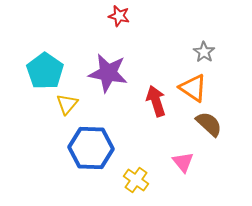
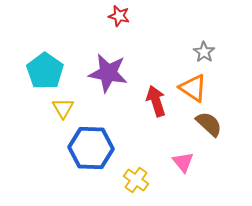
yellow triangle: moved 4 px left, 4 px down; rotated 10 degrees counterclockwise
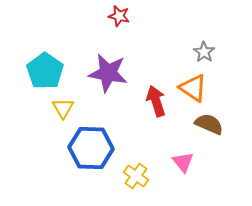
brown semicircle: rotated 20 degrees counterclockwise
yellow cross: moved 4 px up
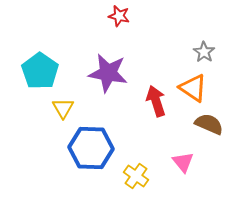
cyan pentagon: moved 5 px left
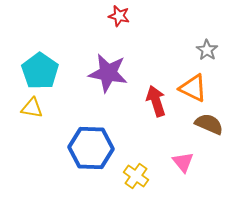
gray star: moved 3 px right, 2 px up
orange triangle: rotated 8 degrees counterclockwise
yellow triangle: moved 31 px left; rotated 50 degrees counterclockwise
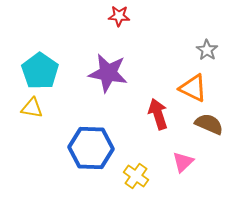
red star: rotated 10 degrees counterclockwise
red arrow: moved 2 px right, 13 px down
pink triangle: rotated 25 degrees clockwise
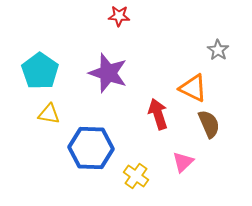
gray star: moved 11 px right
purple star: rotated 9 degrees clockwise
yellow triangle: moved 17 px right, 6 px down
brown semicircle: rotated 44 degrees clockwise
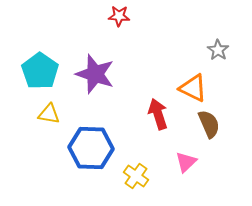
purple star: moved 13 px left, 1 px down
pink triangle: moved 3 px right
